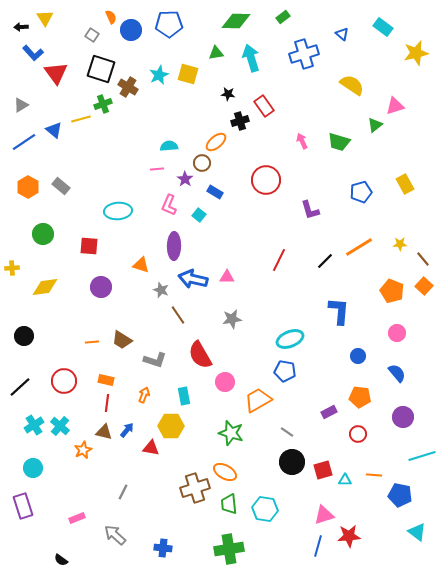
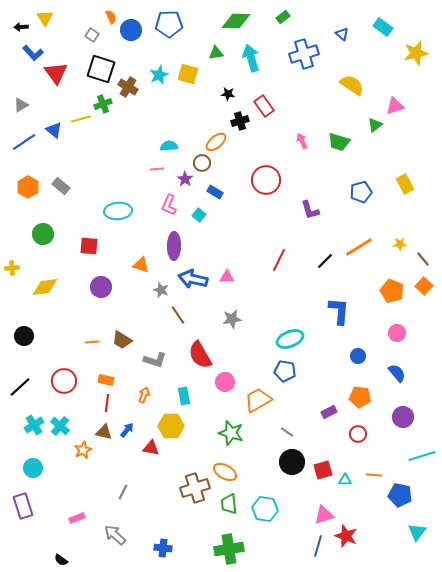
cyan triangle at (417, 532): rotated 30 degrees clockwise
red star at (349, 536): moved 3 px left; rotated 25 degrees clockwise
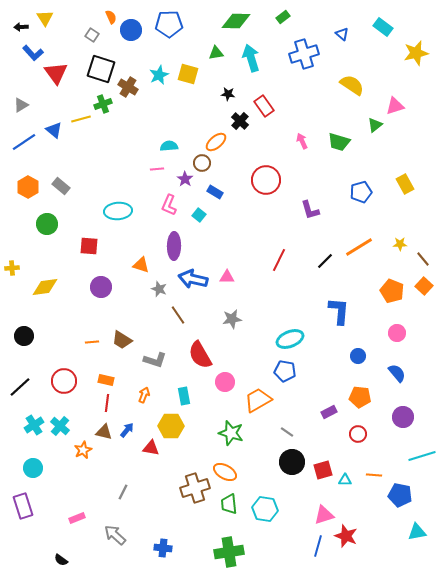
black cross at (240, 121): rotated 30 degrees counterclockwise
green circle at (43, 234): moved 4 px right, 10 px up
gray star at (161, 290): moved 2 px left, 1 px up
cyan triangle at (417, 532): rotated 42 degrees clockwise
green cross at (229, 549): moved 3 px down
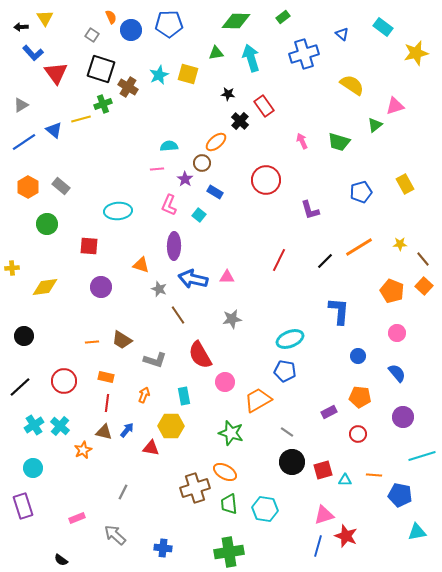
orange rectangle at (106, 380): moved 3 px up
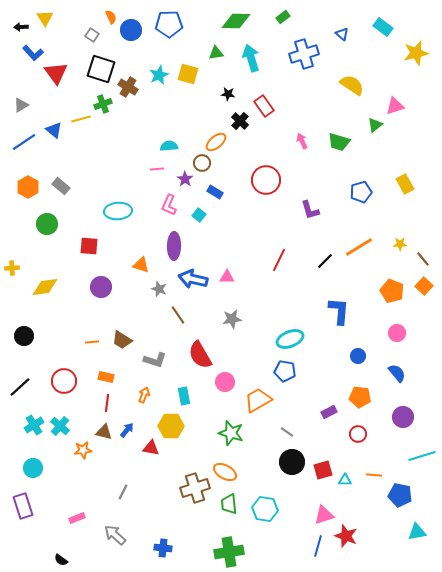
orange star at (83, 450): rotated 18 degrees clockwise
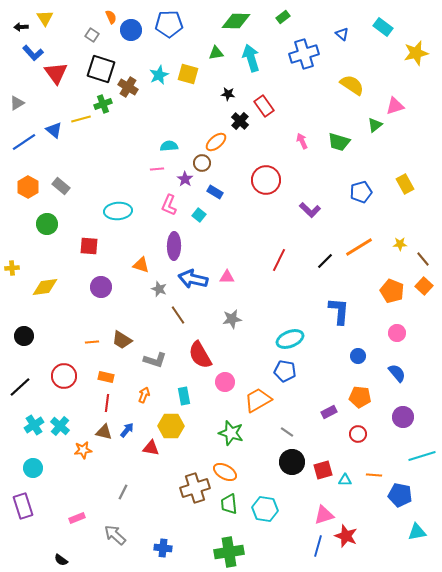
gray triangle at (21, 105): moved 4 px left, 2 px up
purple L-shape at (310, 210): rotated 30 degrees counterclockwise
red circle at (64, 381): moved 5 px up
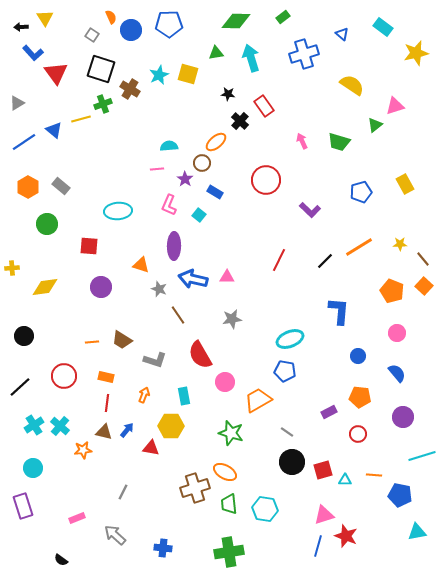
brown cross at (128, 87): moved 2 px right, 2 px down
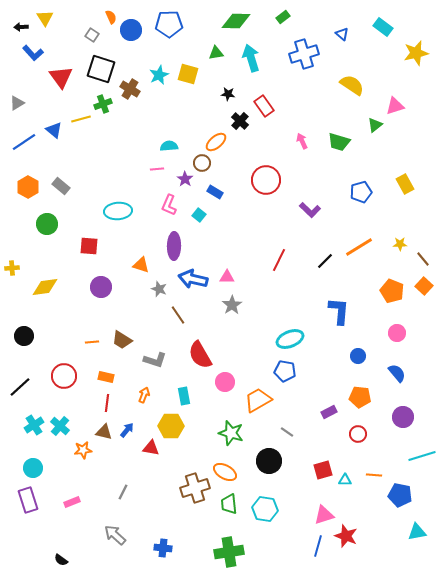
red triangle at (56, 73): moved 5 px right, 4 px down
gray star at (232, 319): moved 14 px up; rotated 24 degrees counterclockwise
black circle at (292, 462): moved 23 px left, 1 px up
purple rectangle at (23, 506): moved 5 px right, 6 px up
pink rectangle at (77, 518): moved 5 px left, 16 px up
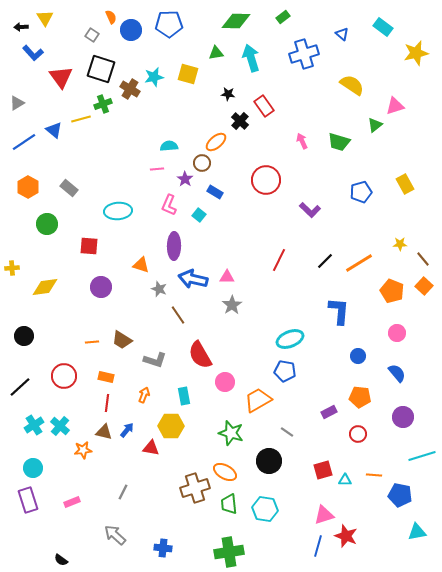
cyan star at (159, 75): moved 5 px left, 2 px down; rotated 12 degrees clockwise
gray rectangle at (61, 186): moved 8 px right, 2 px down
orange line at (359, 247): moved 16 px down
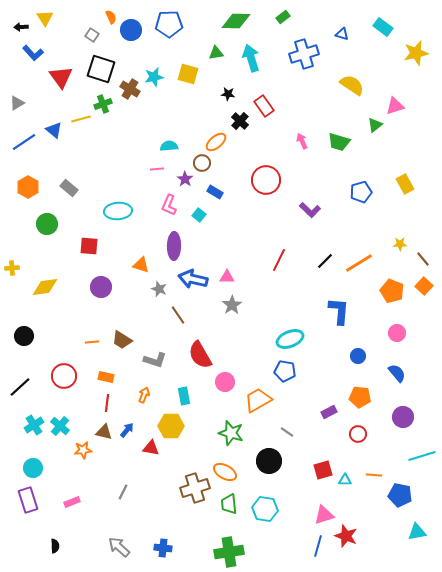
blue triangle at (342, 34): rotated 24 degrees counterclockwise
gray arrow at (115, 535): moved 4 px right, 12 px down
black semicircle at (61, 560): moved 6 px left, 14 px up; rotated 128 degrees counterclockwise
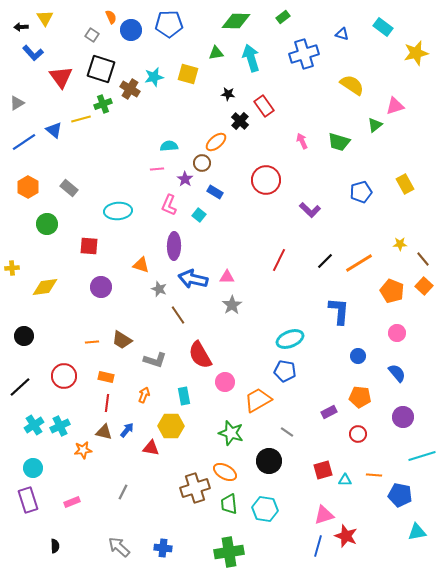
cyan cross at (60, 426): rotated 24 degrees clockwise
